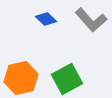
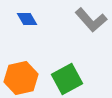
blue diamond: moved 19 px left; rotated 15 degrees clockwise
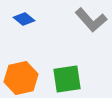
blue diamond: moved 3 px left; rotated 20 degrees counterclockwise
green square: rotated 20 degrees clockwise
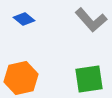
green square: moved 22 px right
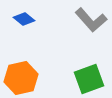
green square: rotated 12 degrees counterclockwise
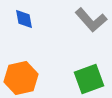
blue diamond: rotated 40 degrees clockwise
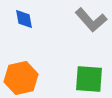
green square: rotated 24 degrees clockwise
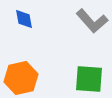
gray L-shape: moved 1 px right, 1 px down
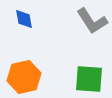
gray L-shape: rotated 8 degrees clockwise
orange hexagon: moved 3 px right, 1 px up
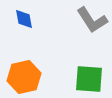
gray L-shape: moved 1 px up
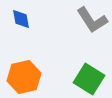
blue diamond: moved 3 px left
green square: rotated 28 degrees clockwise
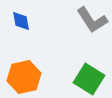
blue diamond: moved 2 px down
